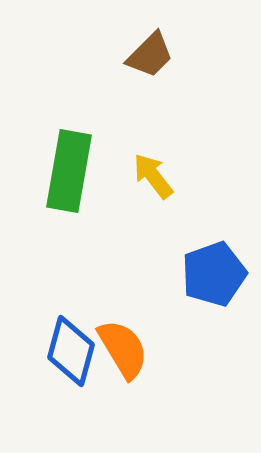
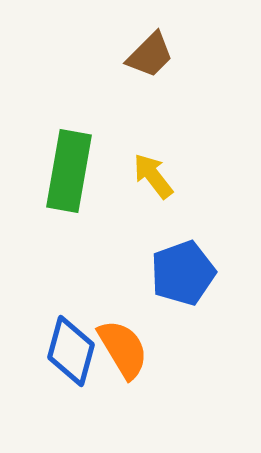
blue pentagon: moved 31 px left, 1 px up
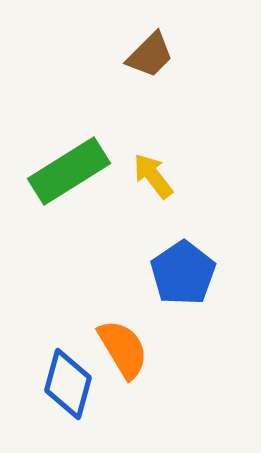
green rectangle: rotated 48 degrees clockwise
blue pentagon: rotated 14 degrees counterclockwise
blue diamond: moved 3 px left, 33 px down
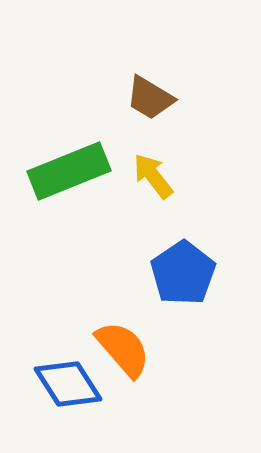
brown trapezoid: moved 43 px down; rotated 76 degrees clockwise
green rectangle: rotated 10 degrees clockwise
orange semicircle: rotated 10 degrees counterclockwise
blue diamond: rotated 48 degrees counterclockwise
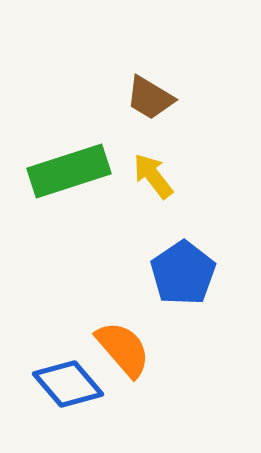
green rectangle: rotated 4 degrees clockwise
blue diamond: rotated 8 degrees counterclockwise
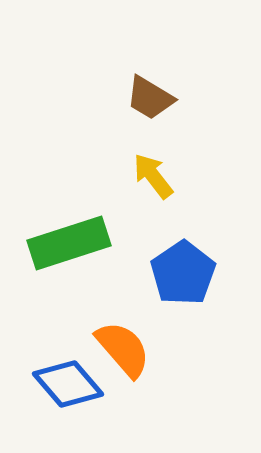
green rectangle: moved 72 px down
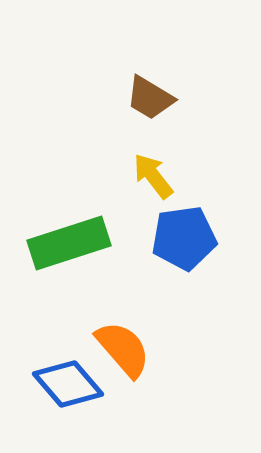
blue pentagon: moved 1 px right, 35 px up; rotated 26 degrees clockwise
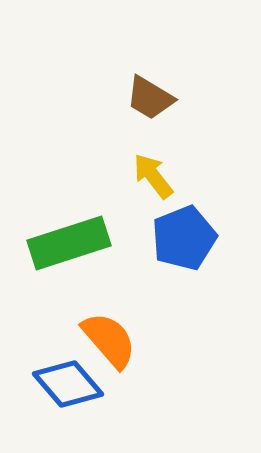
blue pentagon: rotated 14 degrees counterclockwise
orange semicircle: moved 14 px left, 9 px up
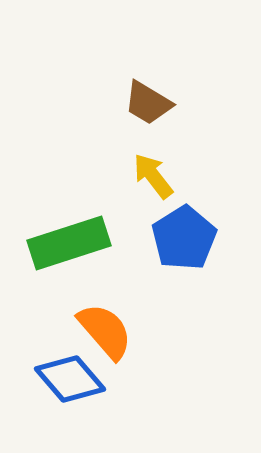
brown trapezoid: moved 2 px left, 5 px down
blue pentagon: rotated 10 degrees counterclockwise
orange semicircle: moved 4 px left, 9 px up
blue diamond: moved 2 px right, 5 px up
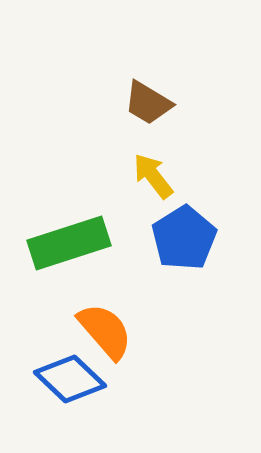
blue diamond: rotated 6 degrees counterclockwise
